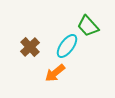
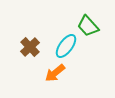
cyan ellipse: moved 1 px left
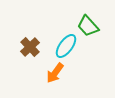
orange arrow: rotated 15 degrees counterclockwise
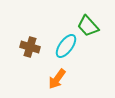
brown cross: rotated 30 degrees counterclockwise
orange arrow: moved 2 px right, 6 px down
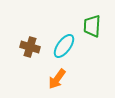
green trapezoid: moved 4 px right; rotated 45 degrees clockwise
cyan ellipse: moved 2 px left
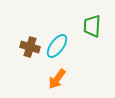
cyan ellipse: moved 7 px left
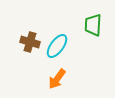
green trapezoid: moved 1 px right, 1 px up
brown cross: moved 5 px up
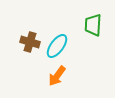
orange arrow: moved 3 px up
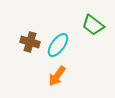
green trapezoid: rotated 55 degrees counterclockwise
cyan ellipse: moved 1 px right, 1 px up
